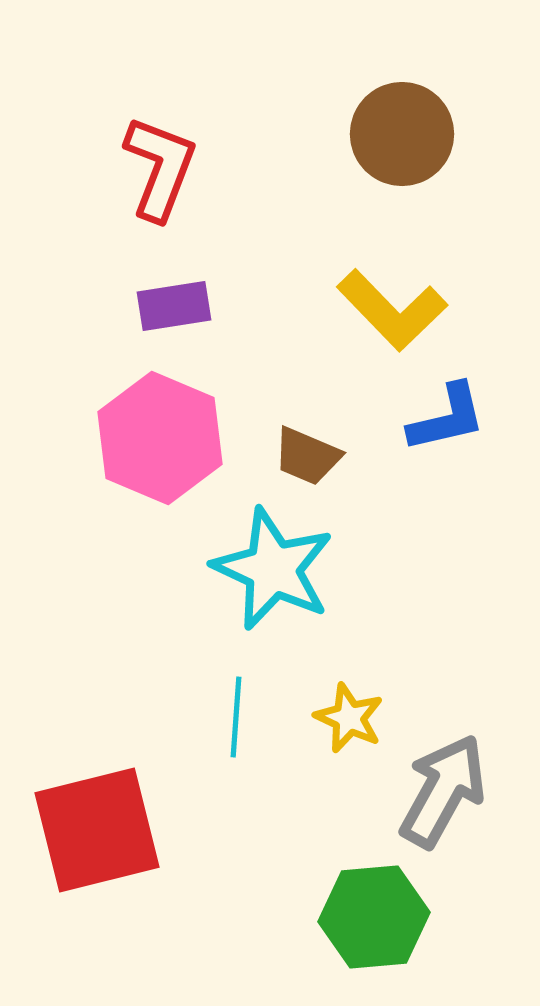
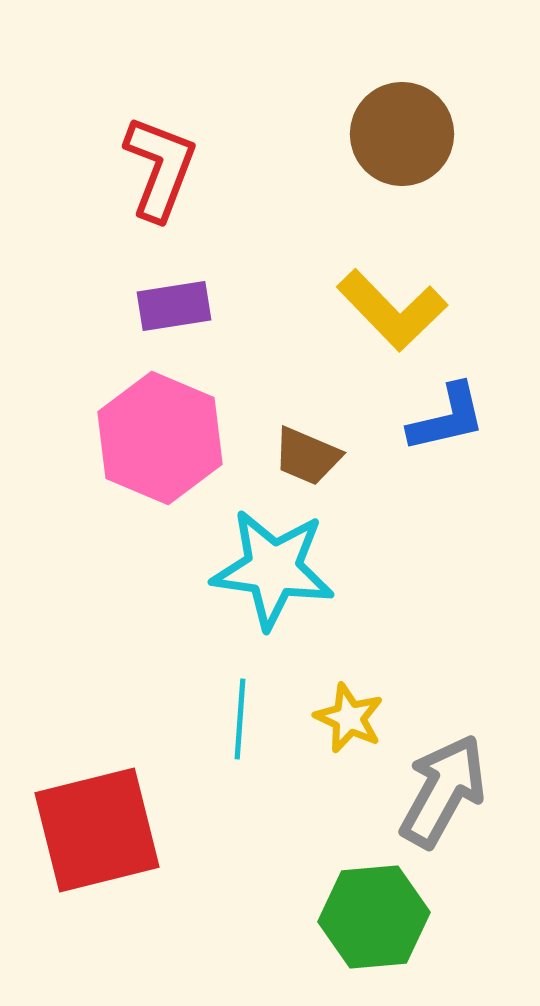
cyan star: rotated 17 degrees counterclockwise
cyan line: moved 4 px right, 2 px down
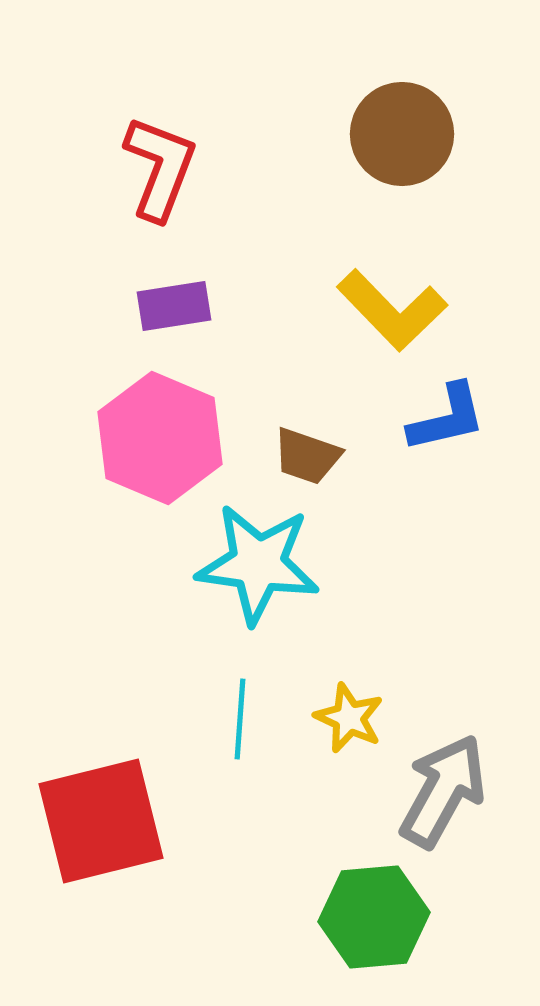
brown trapezoid: rotated 4 degrees counterclockwise
cyan star: moved 15 px left, 5 px up
red square: moved 4 px right, 9 px up
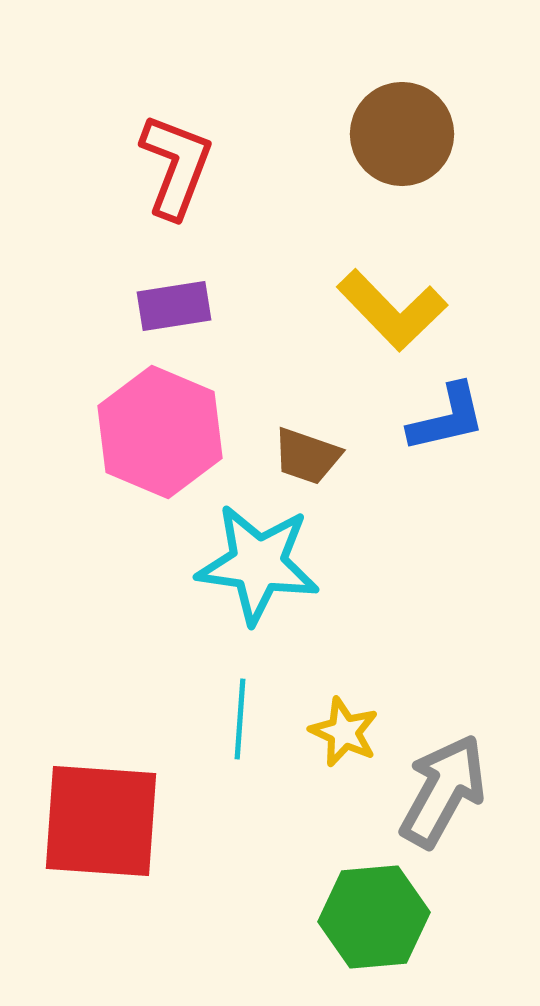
red L-shape: moved 16 px right, 2 px up
pink hexagon: moved 6 px up
yellow star: moved 5 px left, 14 px down
red square: rotated 18 degrees clockwise
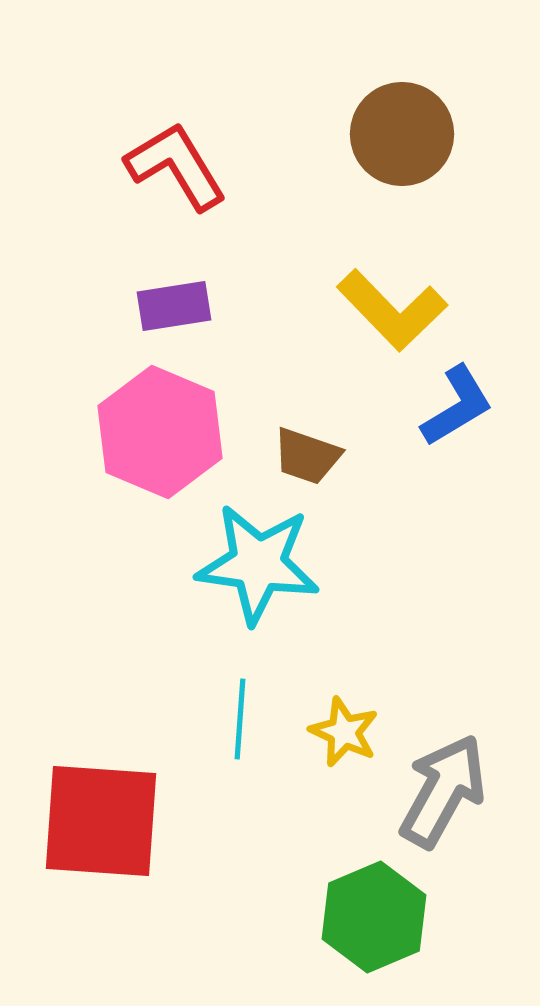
red L-shape: rotated 52 degrees counterclockwise
blue L-shape: moved 10 px right, 12 px up; rotated 18 degrees counterclockwise
green hexagon: rotated 18 degrees counterclockwise
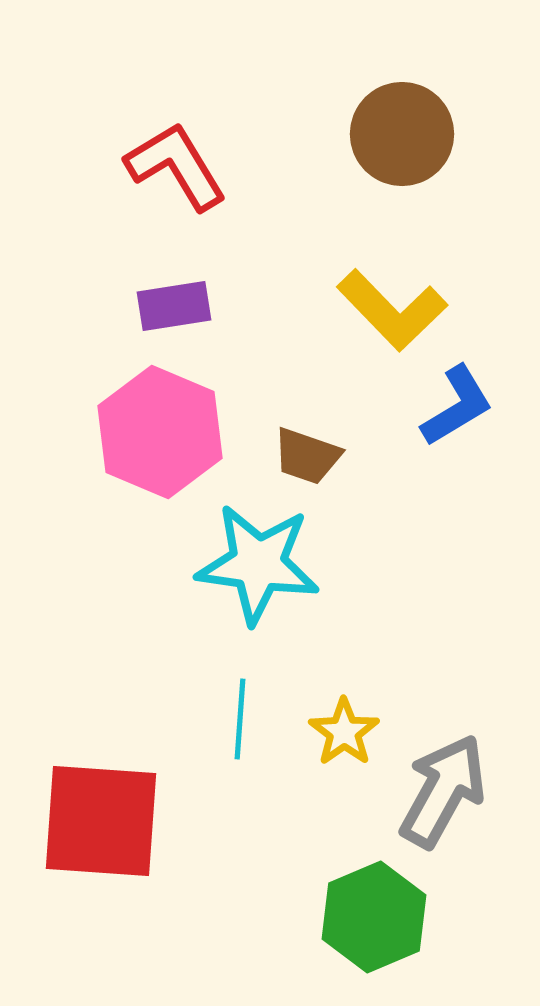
yellow star: rotated 12 degrees clockwise
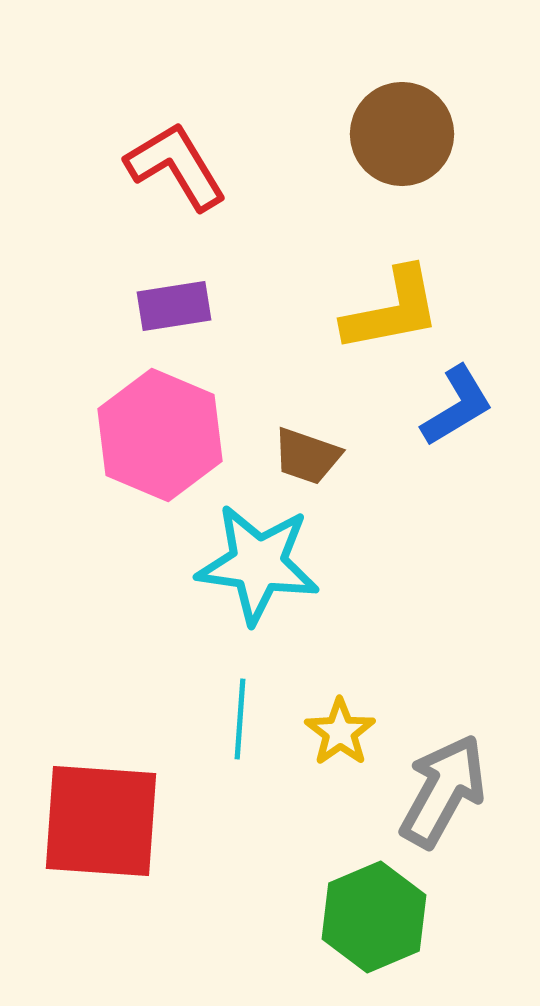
yellow L-shape: rotated 57 degrees counterclockwise
pink hexagon: moved 3 px down
yellow star: moved 4 px left
